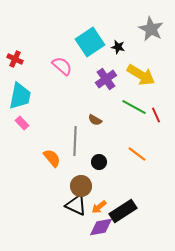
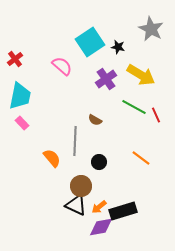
red cross: rotated 28 degrees clockwise
orange line: moved 4 px right, 4 px down
black rectangle: rotated 16 degrees clockwise
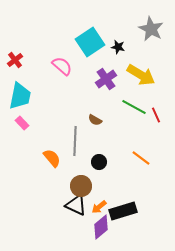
red cross: moved 1 px down
purple diamond: rotated 30 degrees counterclockwise
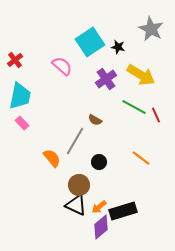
gray line: rotated 28 degrees clockwise
brown circle: moved 2 px left, 1 px up
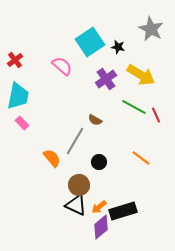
cyan trapezoid: moved 2 px left
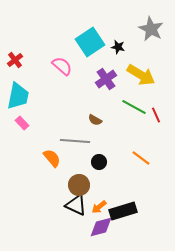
gray line: rotated 64 degrees clockwise
purple diamond: rotated 25 degrees clockwise
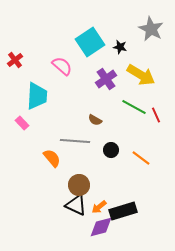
black star: moved 2 px right
cyan trapezoid: moved 19 px right; rotated 8 degrees counterclockwise
black circle: moved 12 px right, 12 px up
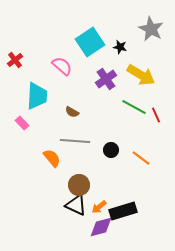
brown semicircle: moved 23 px left, 8 px up
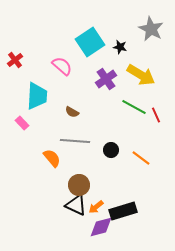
orange arrow: moved 3 px left
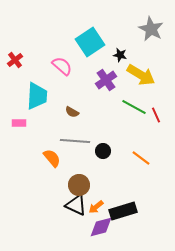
black star: moved 8 px down
purple cross: moved 1 px down
pink rectangle: moved 3 px left; rotated 48 degrees counterclockwise
black circle: moved 8 px left, 1 px down
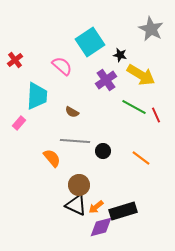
pink rectangle: rotated 48 degrees counterclockwise
